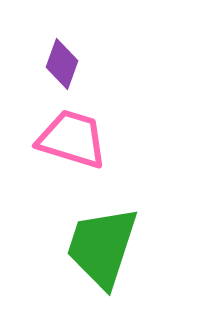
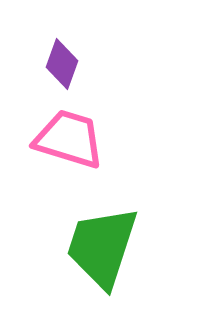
pink trapezoid: moved 3 px left
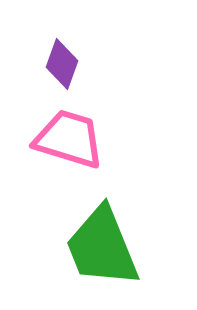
green trapezoid: rotated 40 degrees counterclockwise
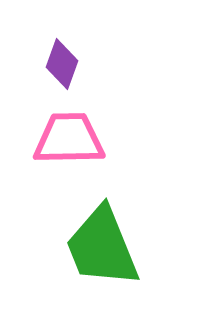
pink trapezoid: rotated 18 degrees counterclockwise
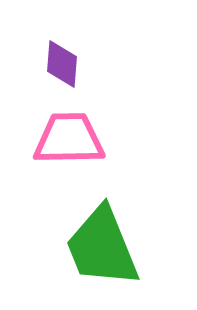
purple diamond: rotated 15 degrees counterclockwise
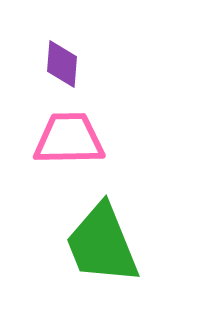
green trapezoid: moved 3 px up
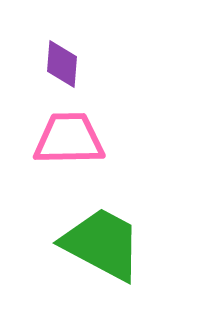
green trapezoid: rotated 140 degrees clockwise
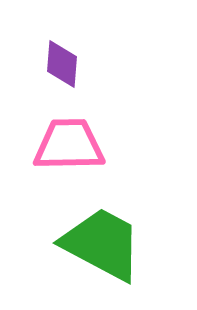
pink trapezoid: moved 6 px down
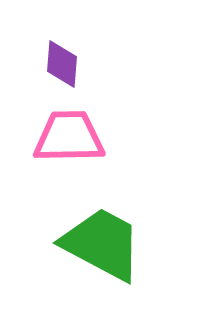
pink trapezoid: moved 8 px up
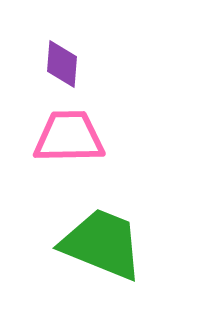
green trapezoid: rotated 6 degrees counterclockwise
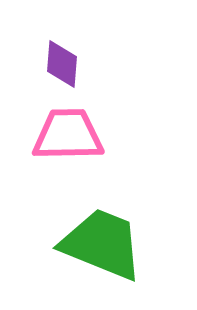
pink trapezoid: moved 1 px left, 2 px up
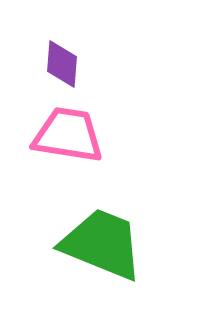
pink trapezoid: rotated 10 degrees clockwise
